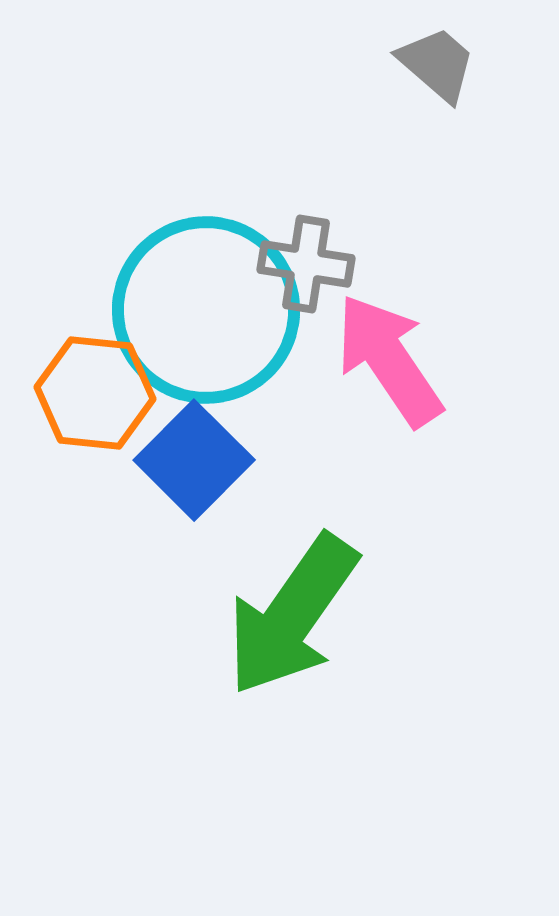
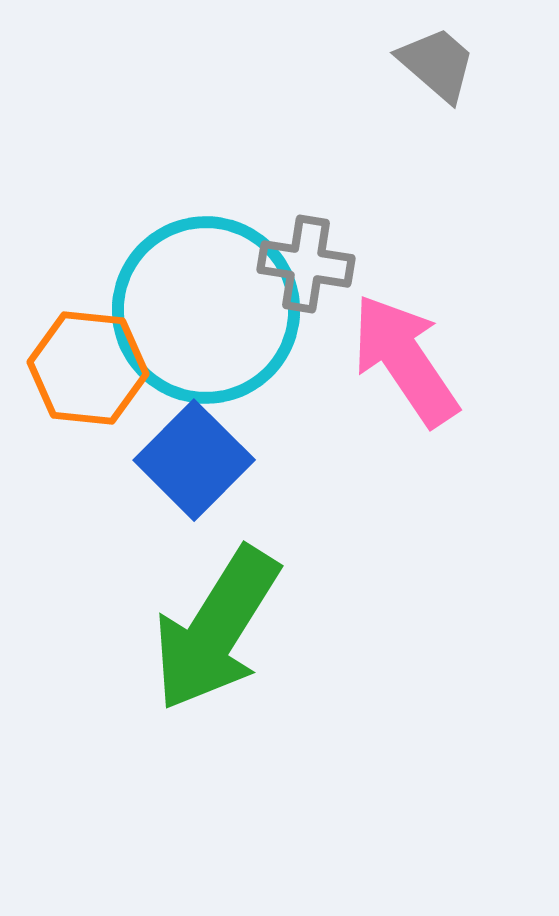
pink arrow: moved 16 px right
orange hexagon: moved 7 px left, 25 px up
green arrow: moved 76 px left, 14 px down; rotated 3 degrees counterclockwise
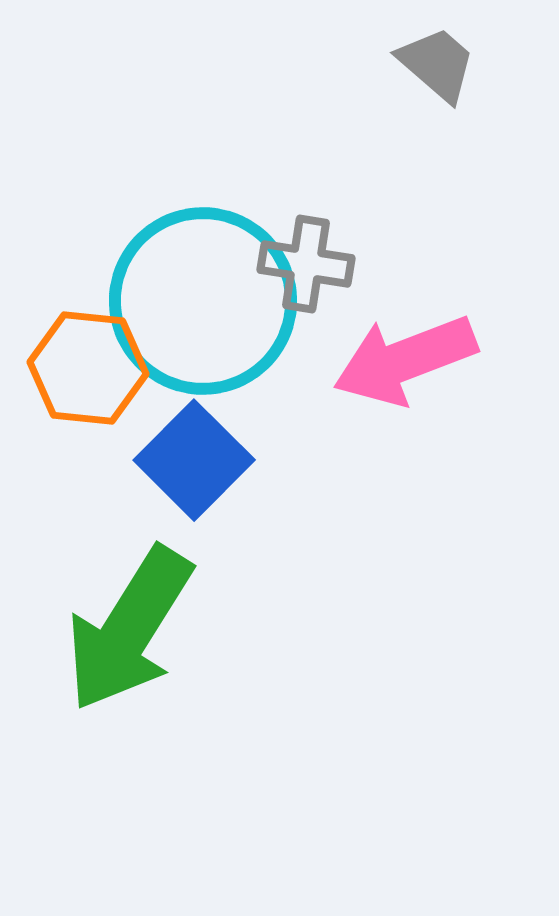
cyan circle: moved 3 px left, 9 px up
pink arrow: rotated 77 degrees counterclockwise
green arrow: moved 87 px left
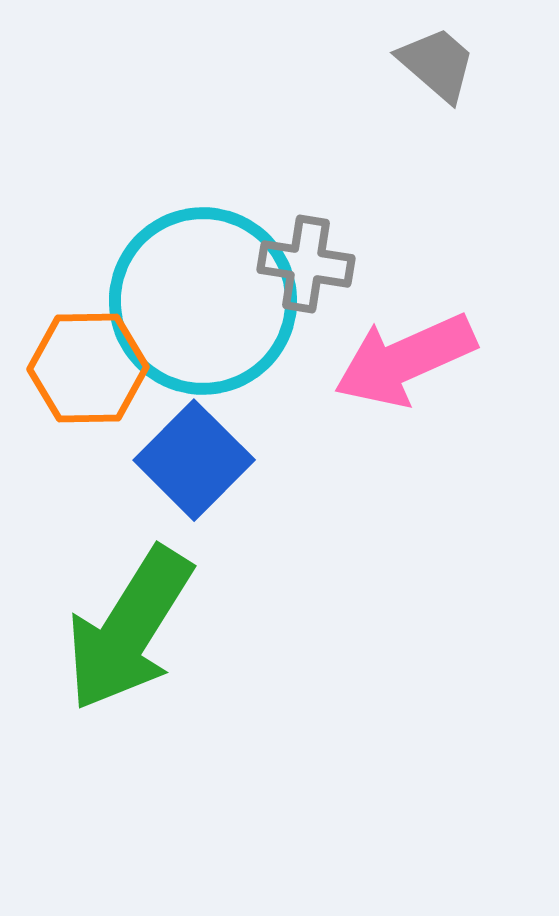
pink arrow: rotated 3 degrees counterclockwise
orange hexagon: rotated 7 degrees counterclockwise
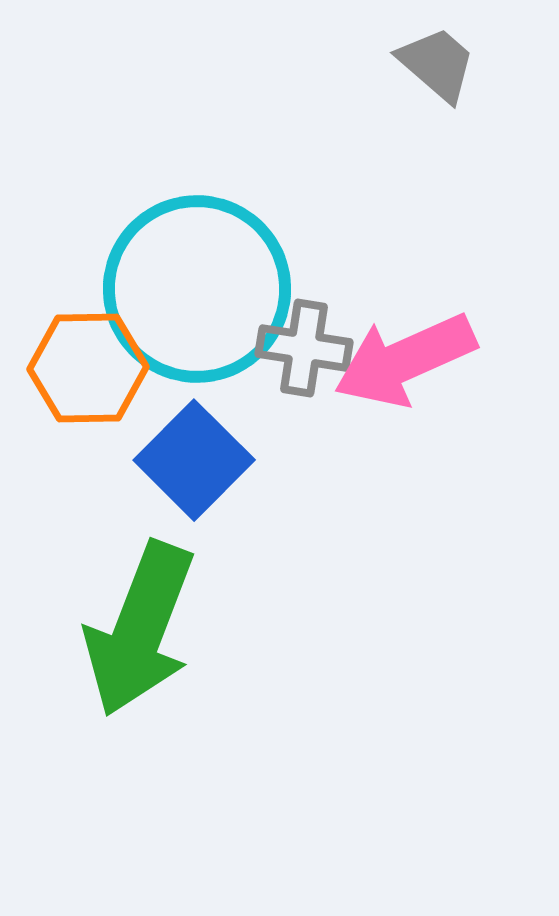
gray cross: moved 2 px left, 84 px down
cyan circle: moved 6 px left, 12 px up
green arrow: moved 11 px right; rotated 11 degrees counterclockwise
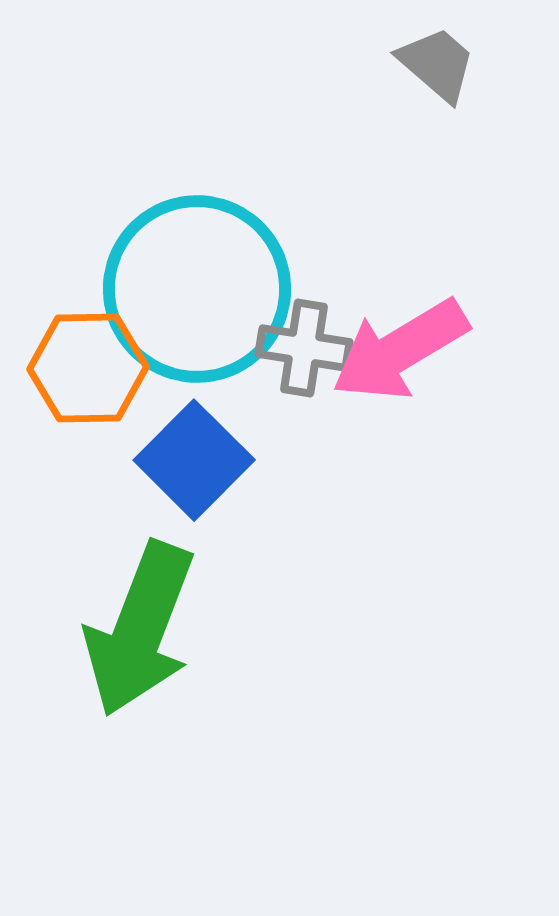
pink arrow: moved 5 px left, 10 px up; rotated 7 degrees counterclockwise
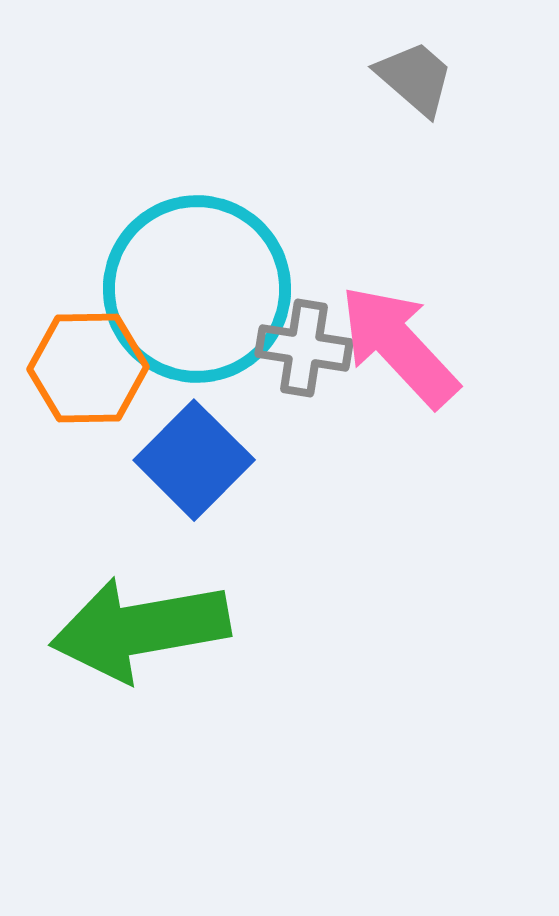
gray trapezoid: moved 22 px left, 14 px down
pink arrow: moved 1 px left, 4 px up; rotated 78 degrees clockwise
green arrow: rotated 59 degrees clockwise
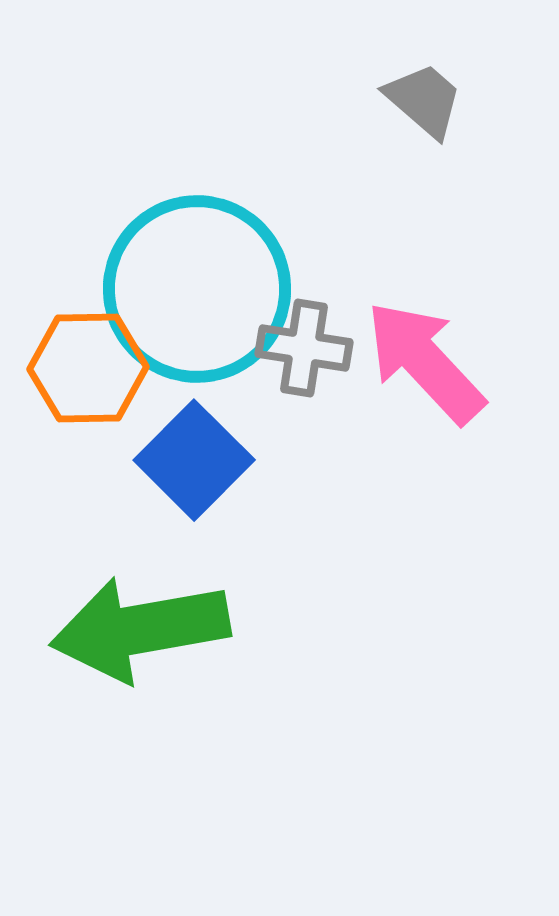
gray trapezoid: moved 9 px right, 22 px down
pink arrow: moved 26 px right, 16 px down
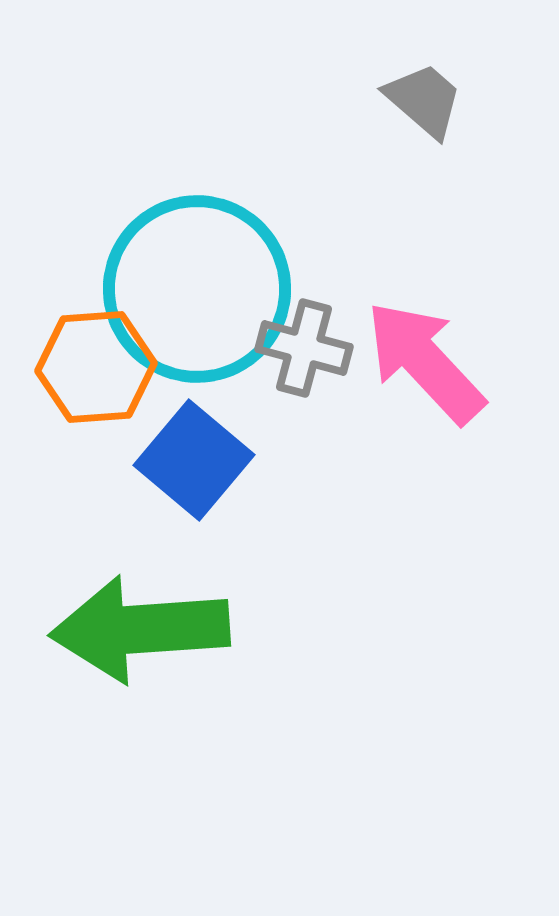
gray cross: rotated 6 degrees clockwise
orange hexagon: moved 8 px right, 1 px up; rotated 3 degrees counterclockwise
blue square: rotated 5 degrees counterclockwise
green arrow: rotated 6 degrees clockwise
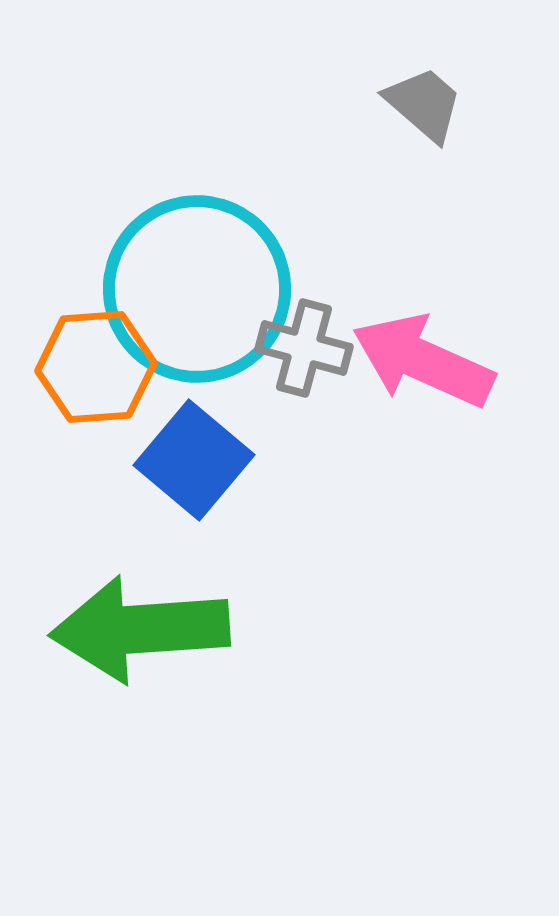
gray trapezoid: moved 4 px down
pink arrow: moved 2 px left, 1 px up; rotated 23 degrees counterclockwise
